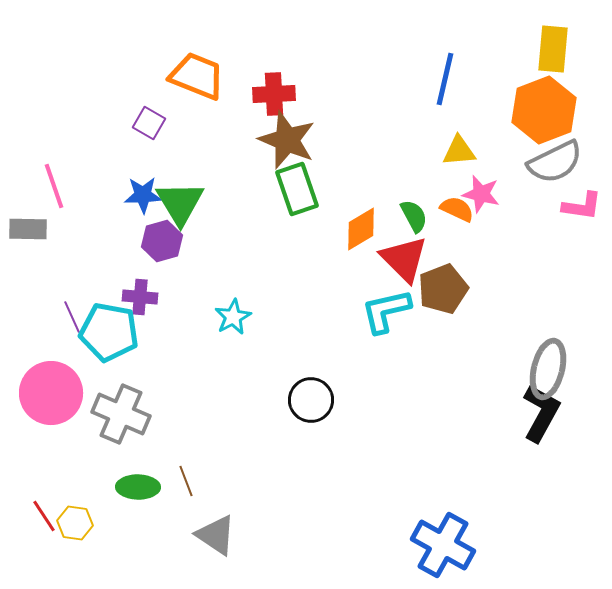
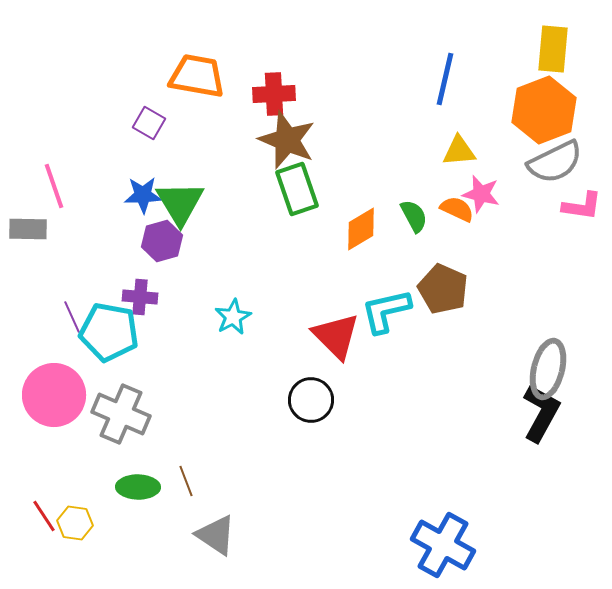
orange trapezoid: rotated 12 degrees counterclockwise
red triangle: moved 68 px left, 77 px down
brown pentagon: rotated 27 degrees counterclockwise
pink circle: moved 3 px right, 2 px down
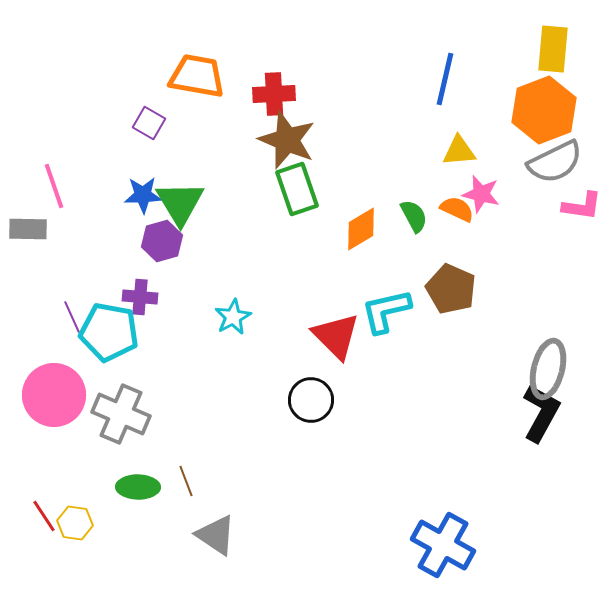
brown pentagon: moved 8 px right
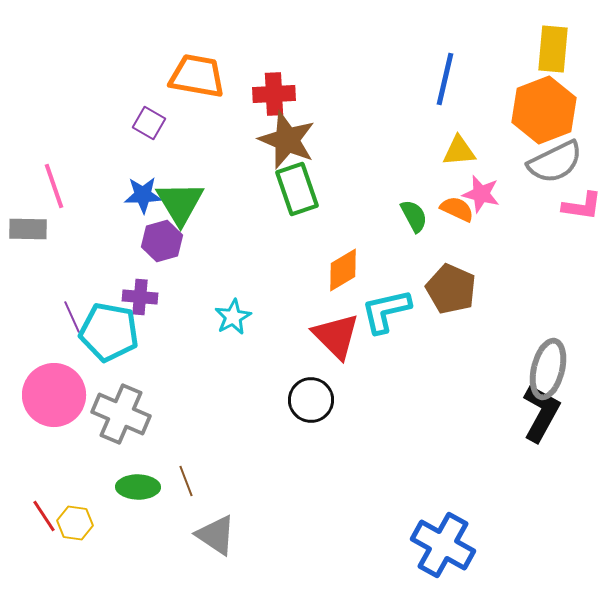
orange diamond: moved 18 px left, 41 px down
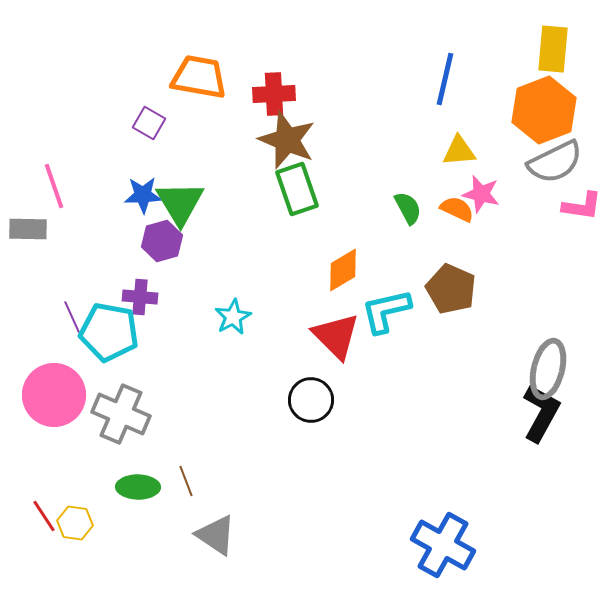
orange trapezoid: moved 2 px right, 1 px down
green semicircle: moved 6 px left, 8 px up
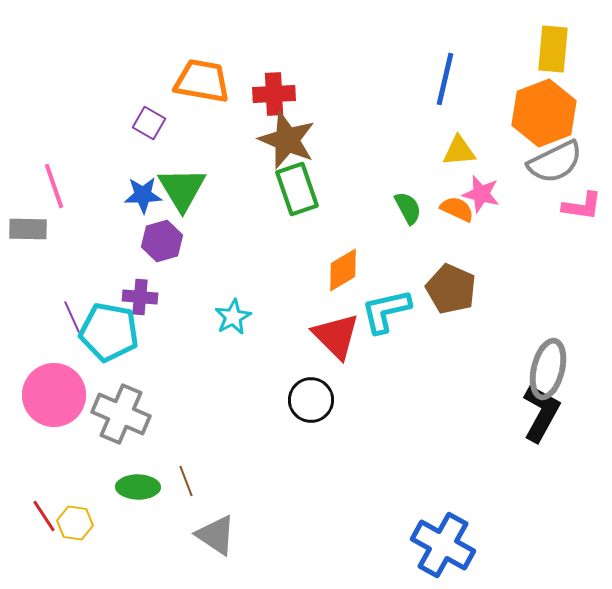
orange trapezoid: moved 3 px right, 4 px down
orange hexagon: moved 3 px down
green triangle: moved 2 px right, 14 px up
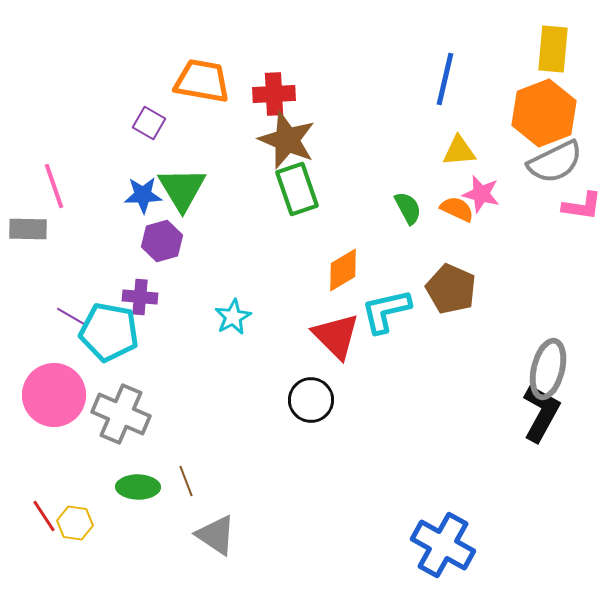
purple line: rotated 36 degrees counterclockwise
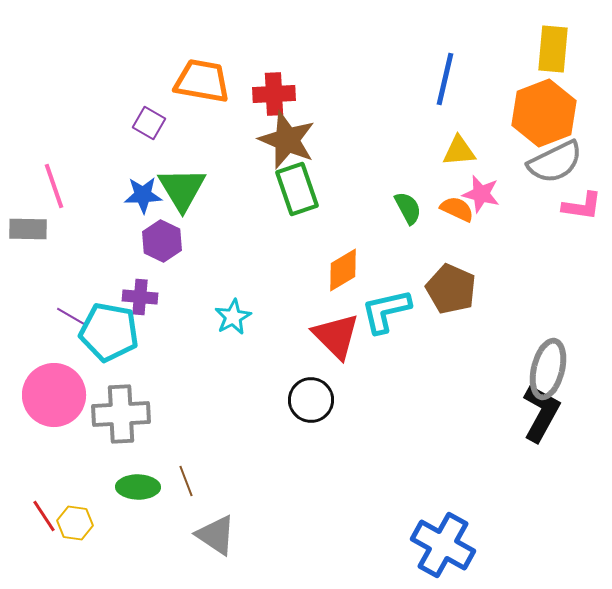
purple hexagon: rotated 18 degrees counterclockwise
gray cross: rotated 26 degrees counterclockwise
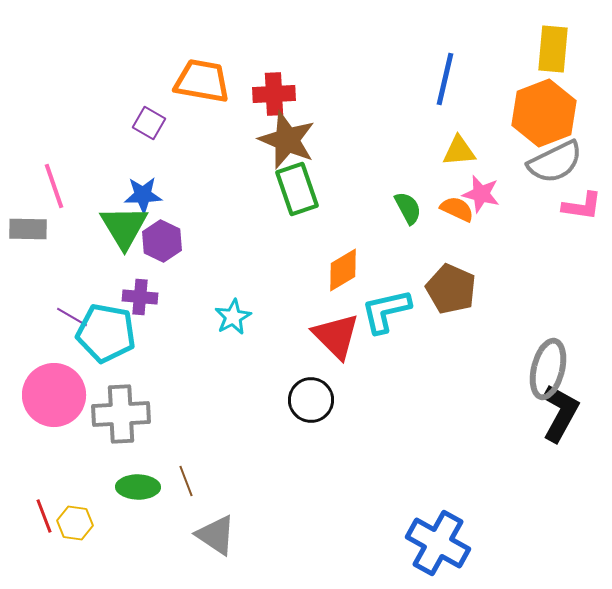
green triangle: moved 58 px left, 38 px down
cyan pentagon: moved 3 px left, 1 px down
black L-shape: moved 19 px right
red line: rotated 12 degrees clockwise
blue cross: moved 5 px left, 2 px up
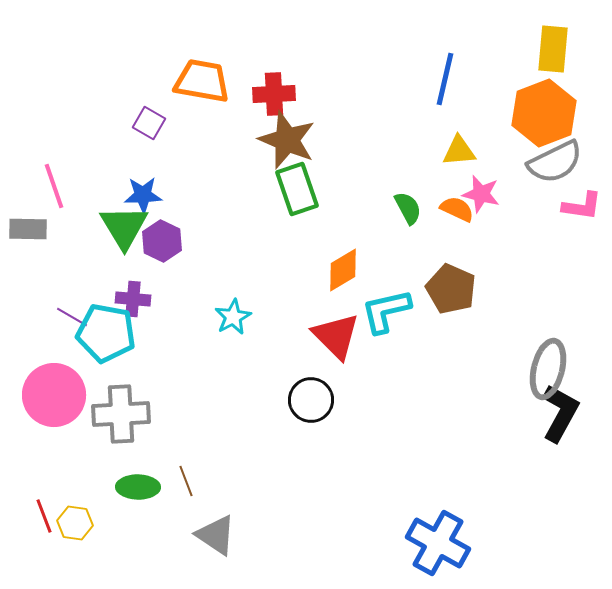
purple cross: moved 7 px left, 2 px down
